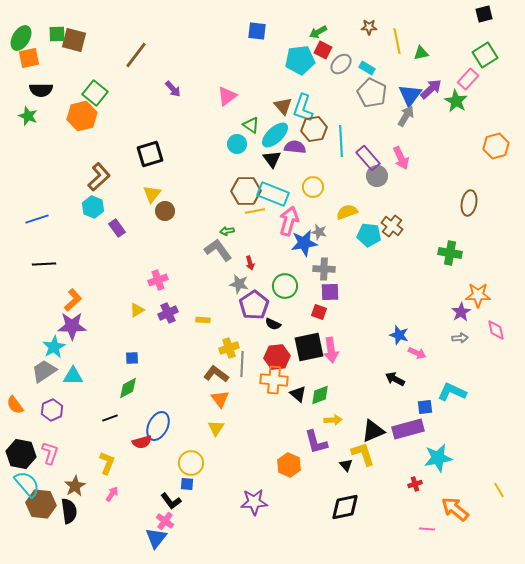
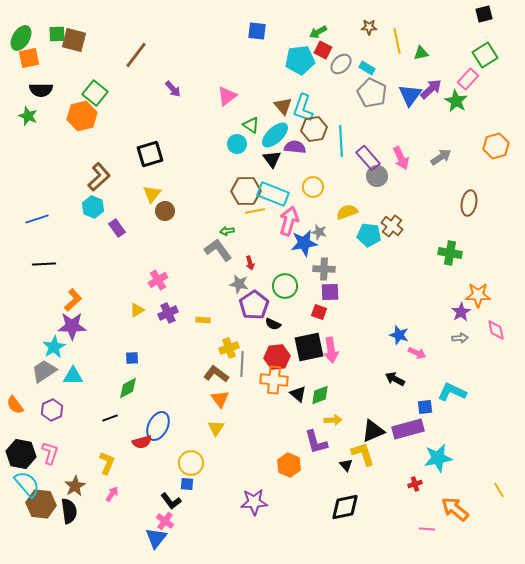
gray arrow at (406, 116): moved 35 px right, 41 px down; rotated 25 degrees clockwise
pink cross at (158, 280): rotated 12 degrees counterclockwise
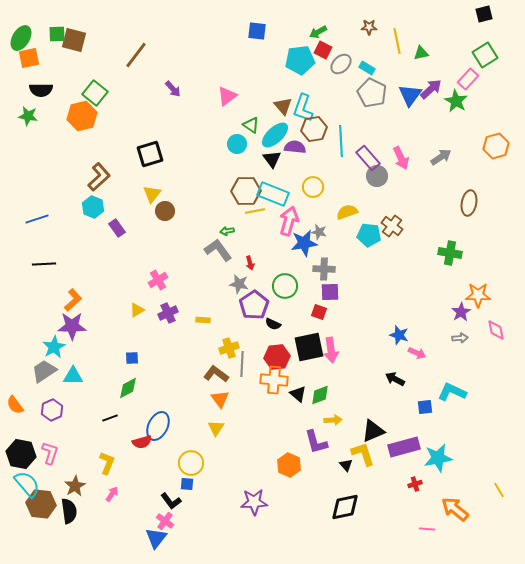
green star at (28, 116): rotated 12 degrees counterclockwise
purple rectangle at (408, 429): moved 4 px left, 18 px down
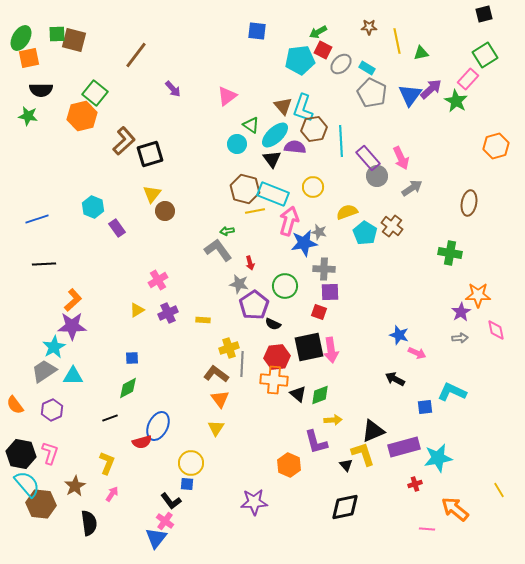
gray arrow at (441, 157): moved 29 px left, 31 px down
brown L-shape at (99, 177): moved 25 px right, 36 px up
brown hexagon at (246, 191): moved 1 px left, 2 px up; rotated 16 degrees clockwise
cyan pentagon at (369, 235): moved 4 px left, 2 px up; rotated 25 degrees clockwise
black semicircle at (69, 511): moved 20 px right, 12 px down
